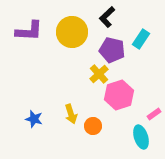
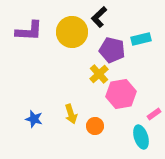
black L-shape: moved 8 px left
cyan rectangle: rotated 42 degrees clockwise
pink hexagon: moved 2 px right, 1 px up; rotated 8 degrees clockwise
orange circle: moved 2 px right
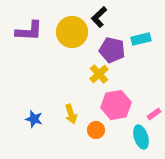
pink hexagon: moved 5 px left, 11 px down
orange circle: moved 1 px right, 4 px down
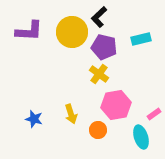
purple pentagon: moved 8 px left, 3 px up
yellow cross: rotated 12 degrees counterclockwise
orange circle: moved 2 px right
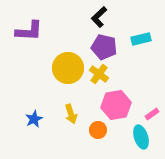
yellow circle: moved 4 px left, 36 px down
pink rectangle: moved 2 px left
blue star: rotated 30 degrees clockwise
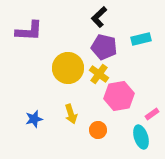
pink hexagon: moved 3 px right, 9 px up
blue star: rotated 12 degrees clockwise
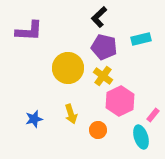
yellow cross: moved 4 px right, 2 px down
pink hexagon: moved 1 px right, 5 px down; rotated 16 degrees counterclockwise
pink rectangle: moved 1 px right, 1 px down; rotated 16 degrees counterclockwise
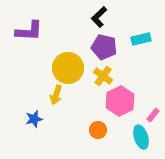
yellow arrow: moved 15 px left, 19 px up; rotated 36 degrees clockwise
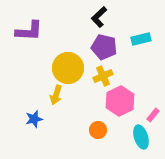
yellow cross: rotated 30 degrees clockwise
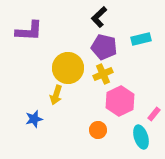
yellow cross: moved 2 px up
pink rectangle: moved 1 px right, 1 px up
